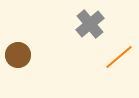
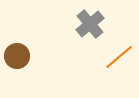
brown circle: moved 1 px left, 1 px down
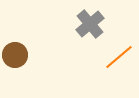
brown circle: moved 2 px left, 1 px up
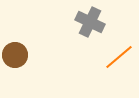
gray cross: moved 2 px up; rotated 24 degrees counterclockwise
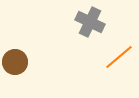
brown circle: moved 7 px down
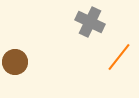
orange line: rotated 12 degrees counterclockwise
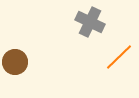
orange line: rotated 8 degrees clockwise
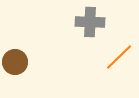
gray cross: rotated 24 degrees counterclockwise
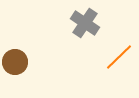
gray cross: moved 5 px left, 1 px down; rotated 32 degrees clockwise
